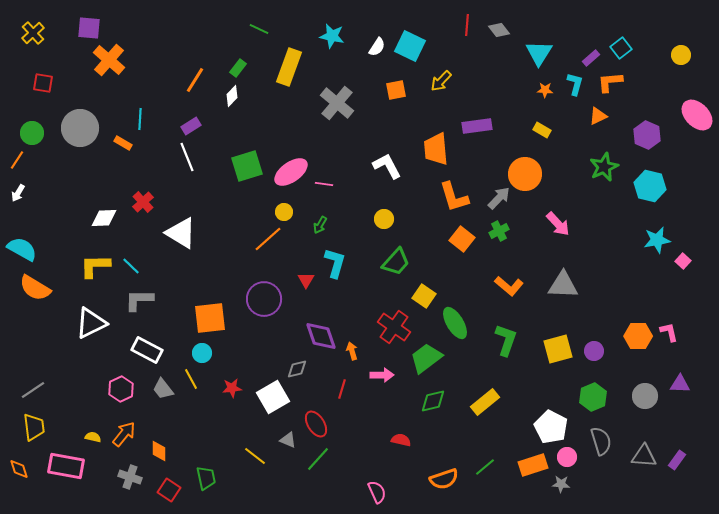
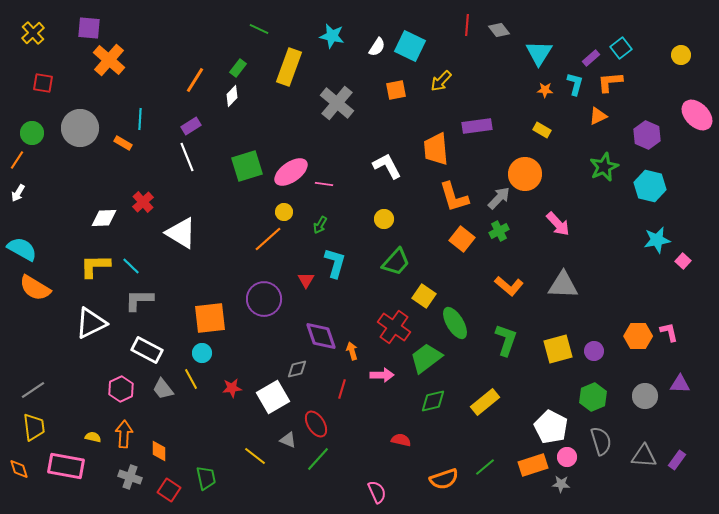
orange arrow at (124, 434): rotated 36 degrees counterclockwise
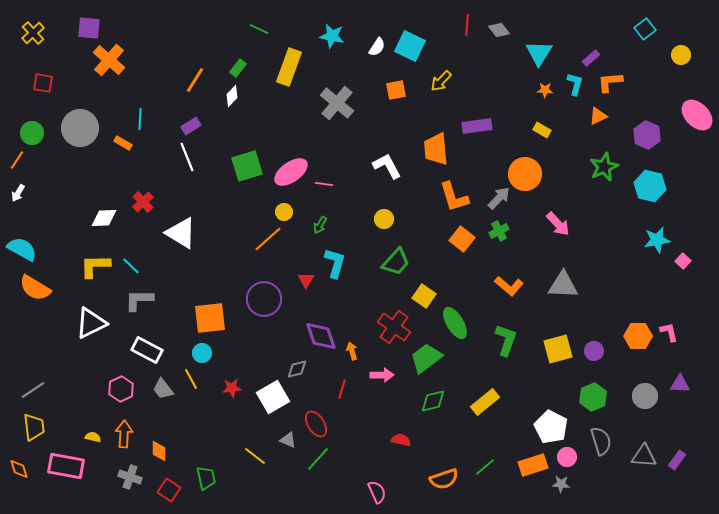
cyan square at (621, 48): moved 24 px right, 19 px up
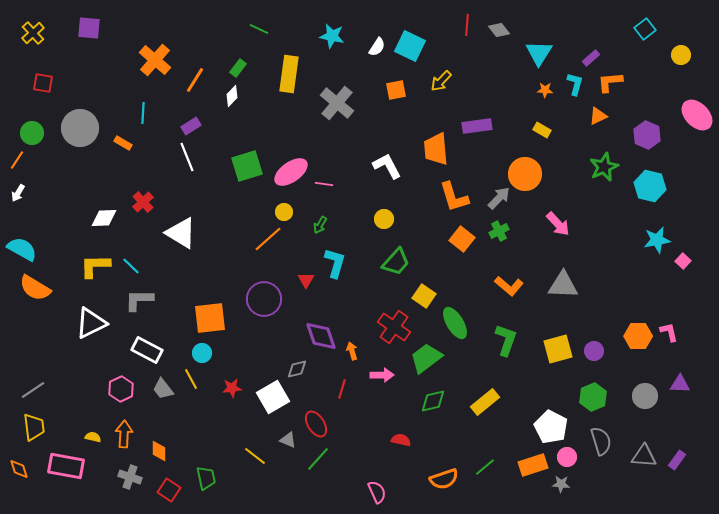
orange cross at (109, 60): moved 46 px right
yellow rectangle at (289, 67): moved 7 px down; rotated 12 degrees counterclockwise
cyan line at (140, 119): moved 3 px right, 6 px up
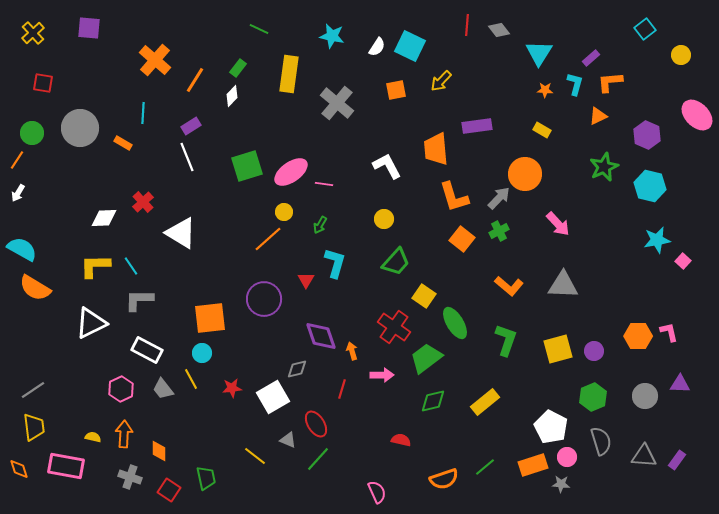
cyan line at (131, 266): rotated 12 degrees clockwise
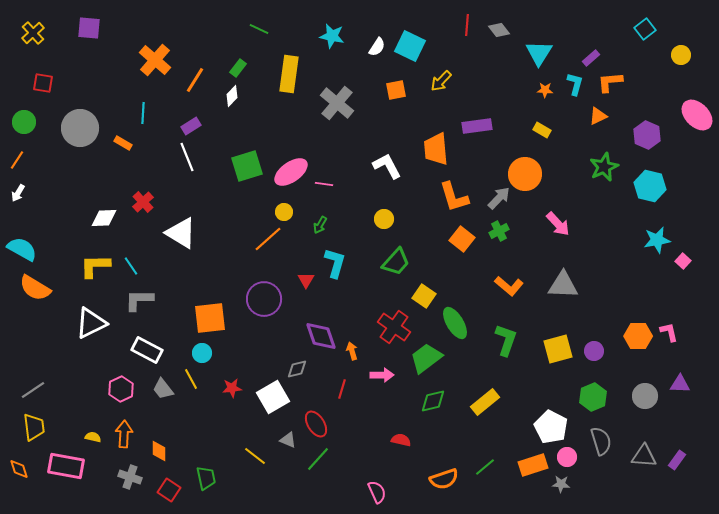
green circle at (32, 133): moved 8 px left, 11 px up
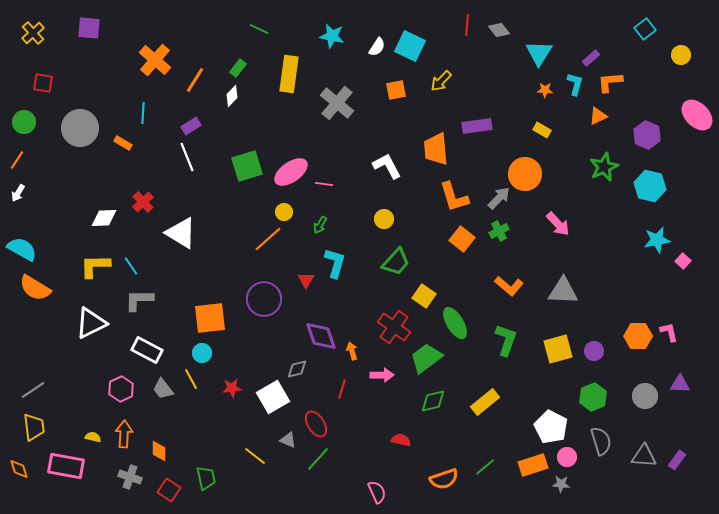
gray triangle at (563, 285): moved 6 px down
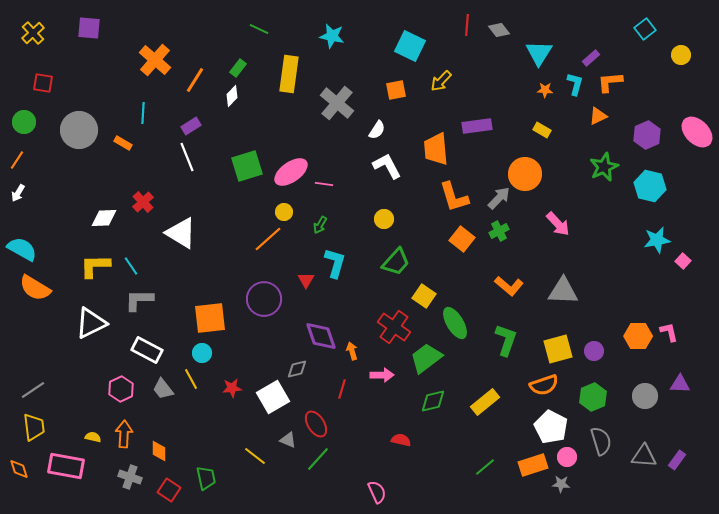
white semicircle at (377, 47): moved 83 px down
pink ellipse at (697, 115): moved 17 px down
gray circle at (80, 128): moved 1 px left, 2 px down
purple hexagon at (647, 135): rotated 12 degrees clockwise
orange semicircle at (444, 479): moved 100 px right, 94 px up
